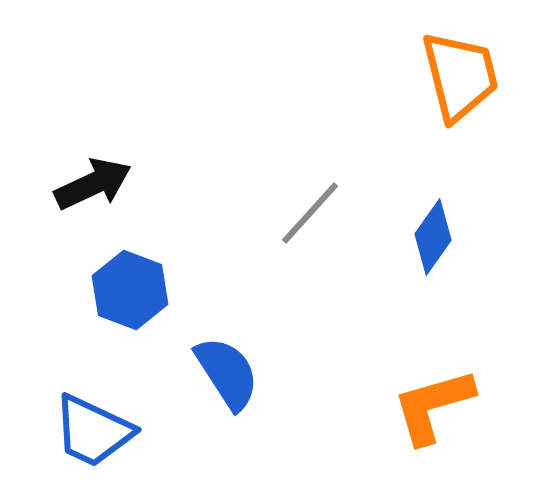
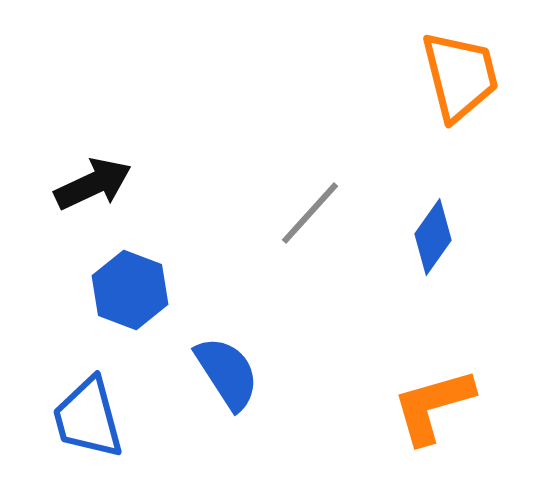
blue trapezoid: moved 5 px left, 13 px up; rotated 50 degrees clockwise
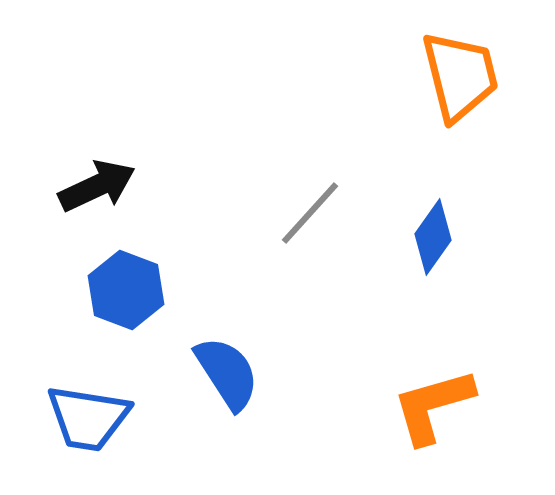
black arrow: moved 4 px right, 2 px down
blue hexagon: moved 4 px left
blue trapezoid: rotated 66 degrees counterclockwise
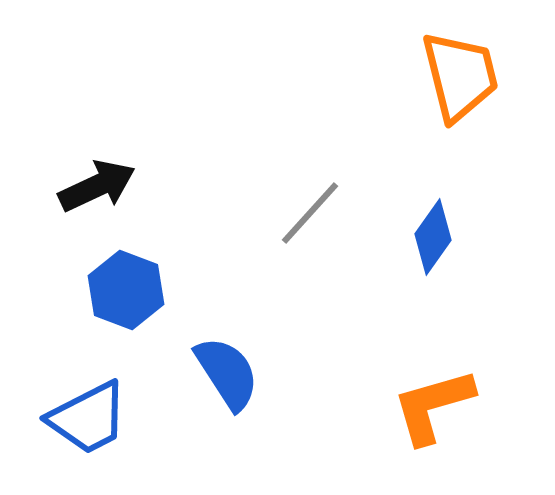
blue trapezoid: rotated 36 degrees counterclockwise
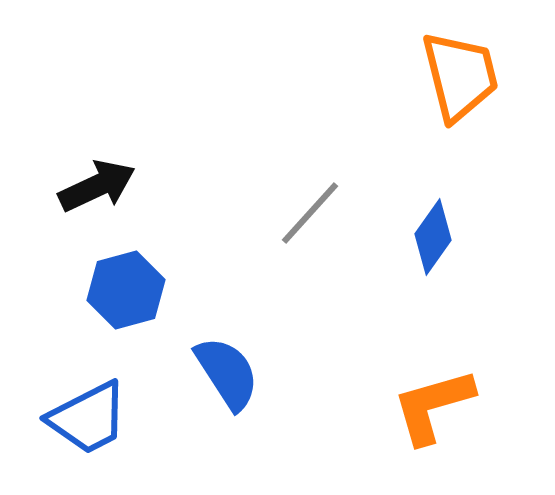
blue hexagon: rotated 24 degrees clockwise
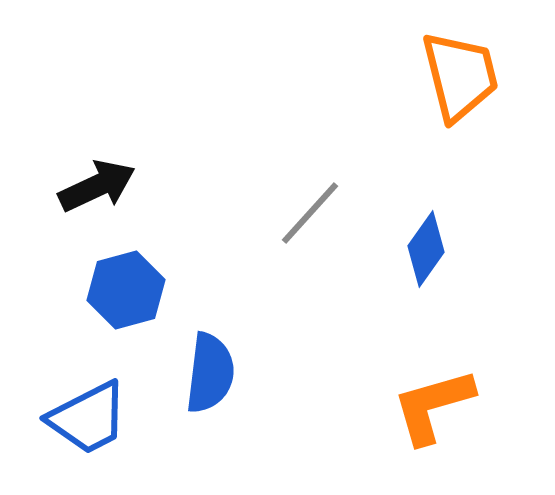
blue diamond: moved 7 px left, 12 px down
blue semicircle: moved 17 px left; rotated 40 degrees clockwise
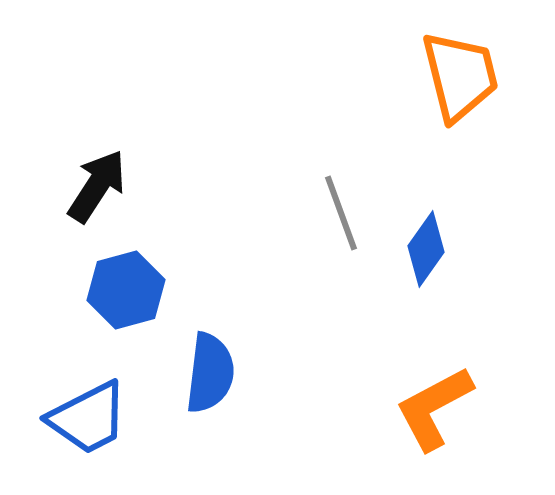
black arrow: rotated 32 degrees counterclockwise
gray line: moved 31 px right; rotated 62 degrees counterclockwise
orange L-shape: moved 1 px right, 2 px down; rotated 12 degrees counterclockwise
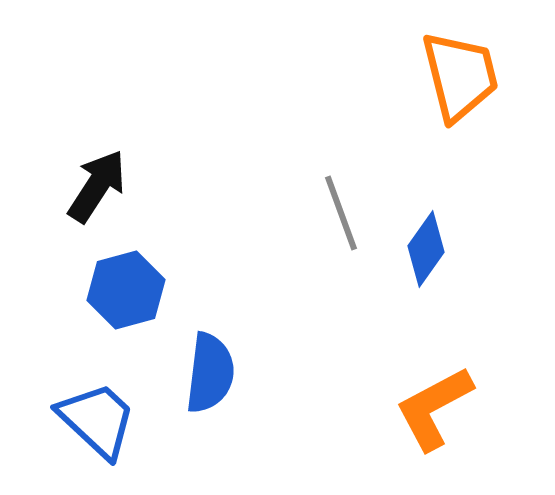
blue trapezoid: moved 9 px right, 2 px down; rotated 110 degrees counterclockwise
